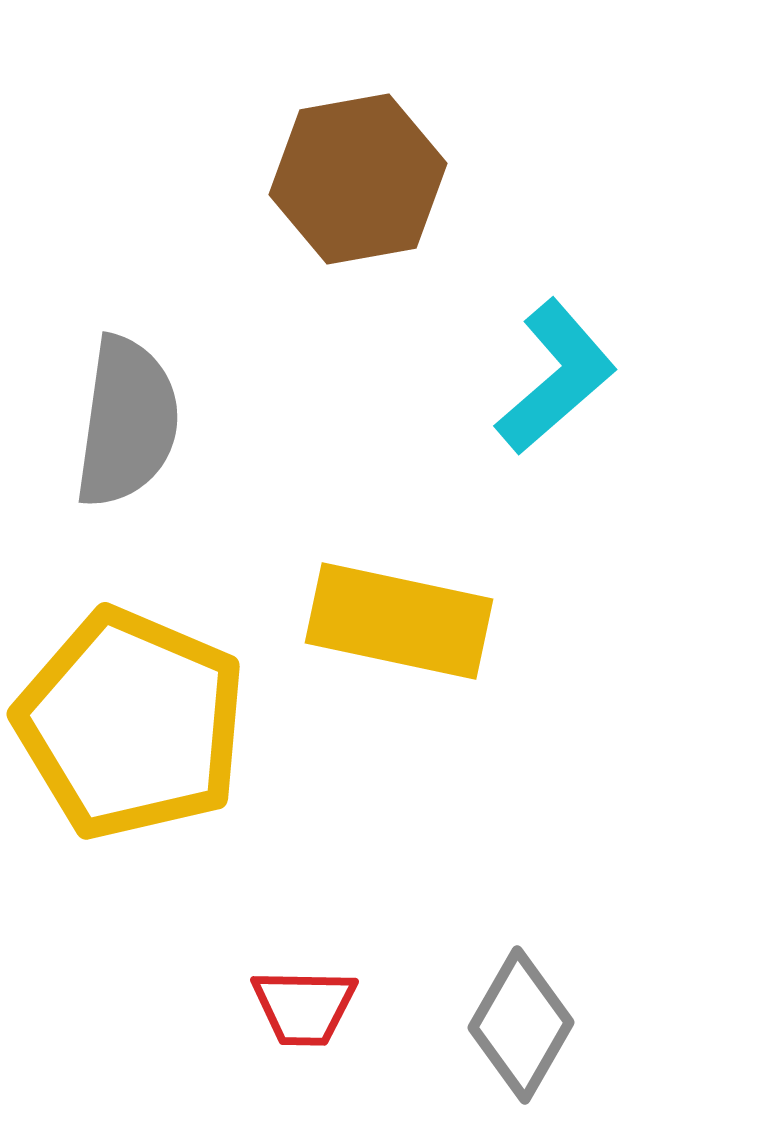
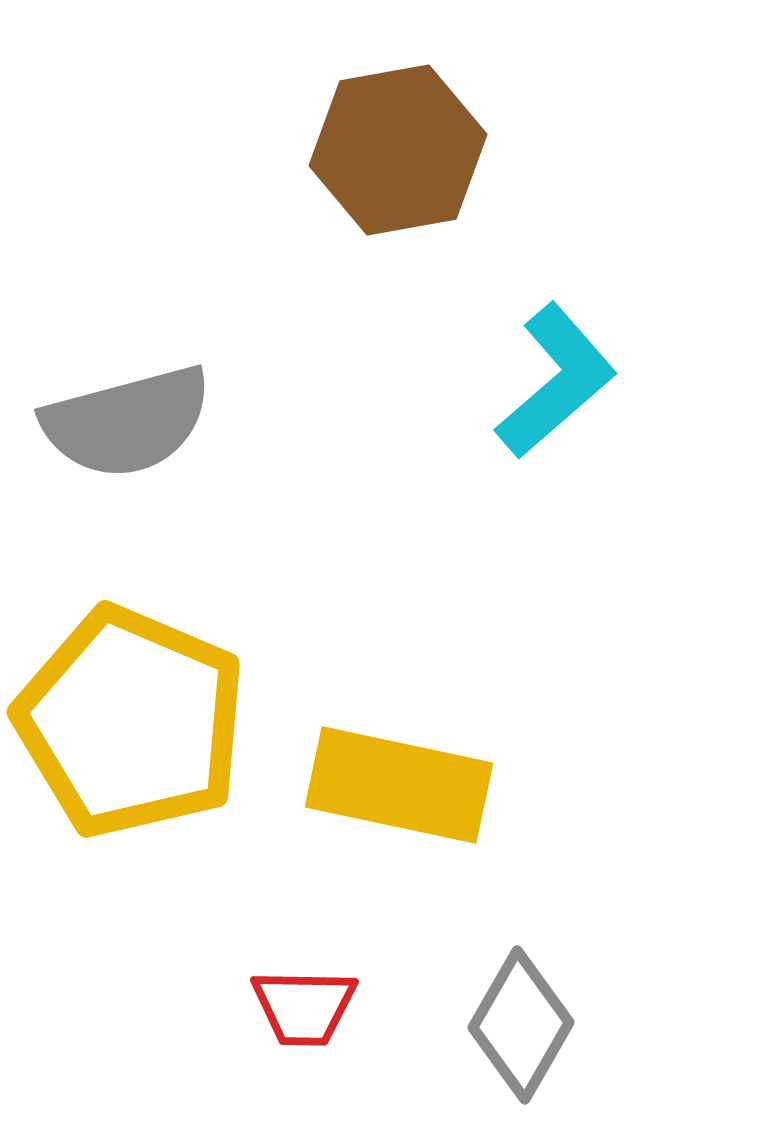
brown hexagon: moved 40 px right, 29 px up
cyan L-shape: moved 4 px down
gray semicircle: rotated 67 degrees clockwise
yellow rectangle: moved 164 px down
yellow pentagon: moved 2 px up
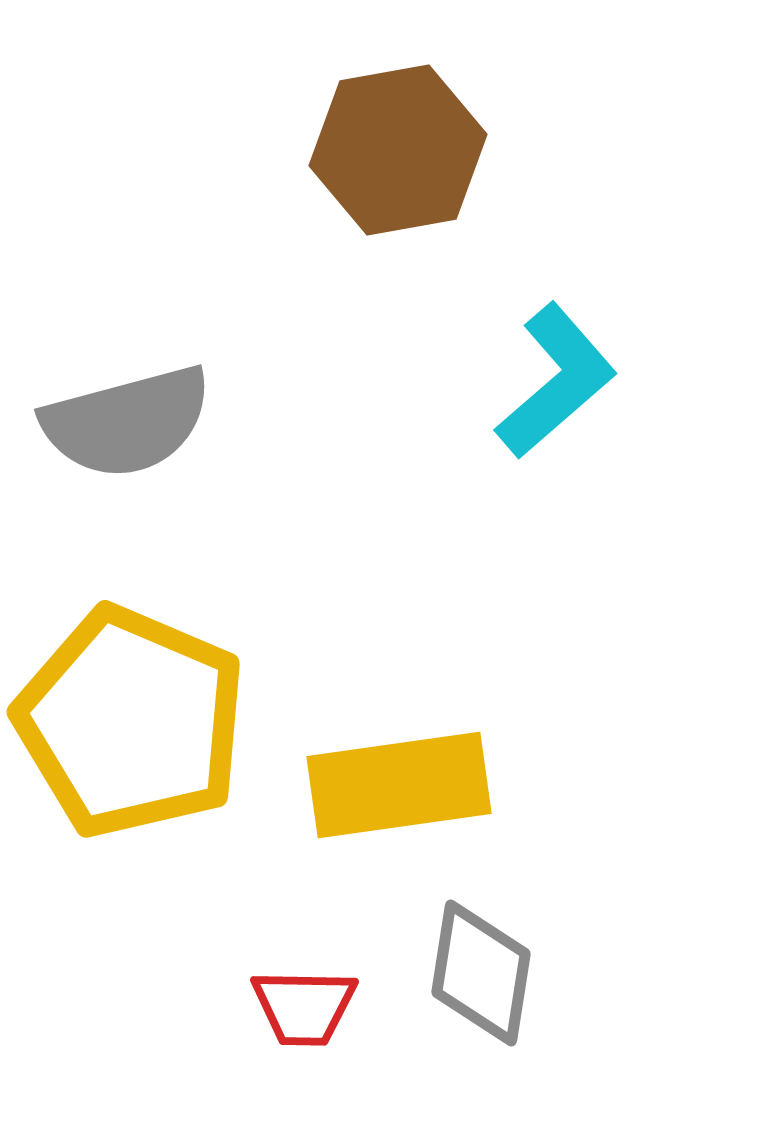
yellow rectangle: rotated 20 degrees counterclockwise
gray diamond: moved 40 px left, 52 px up; rotated 21 degrees counterclockwise
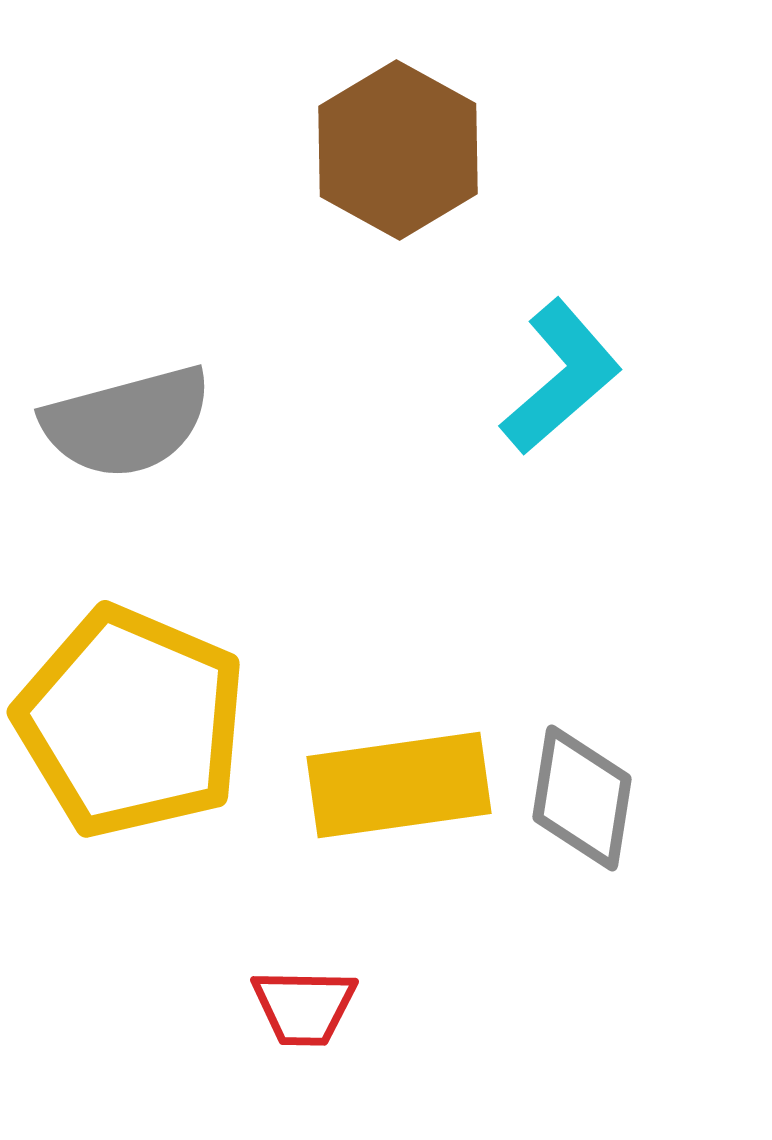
brown hexagon: rotated 21 degrees counterclockwise
cyan L-shape: moved 5 px right, 4 px up
gray diamond: moved 101 px right, 175 px up
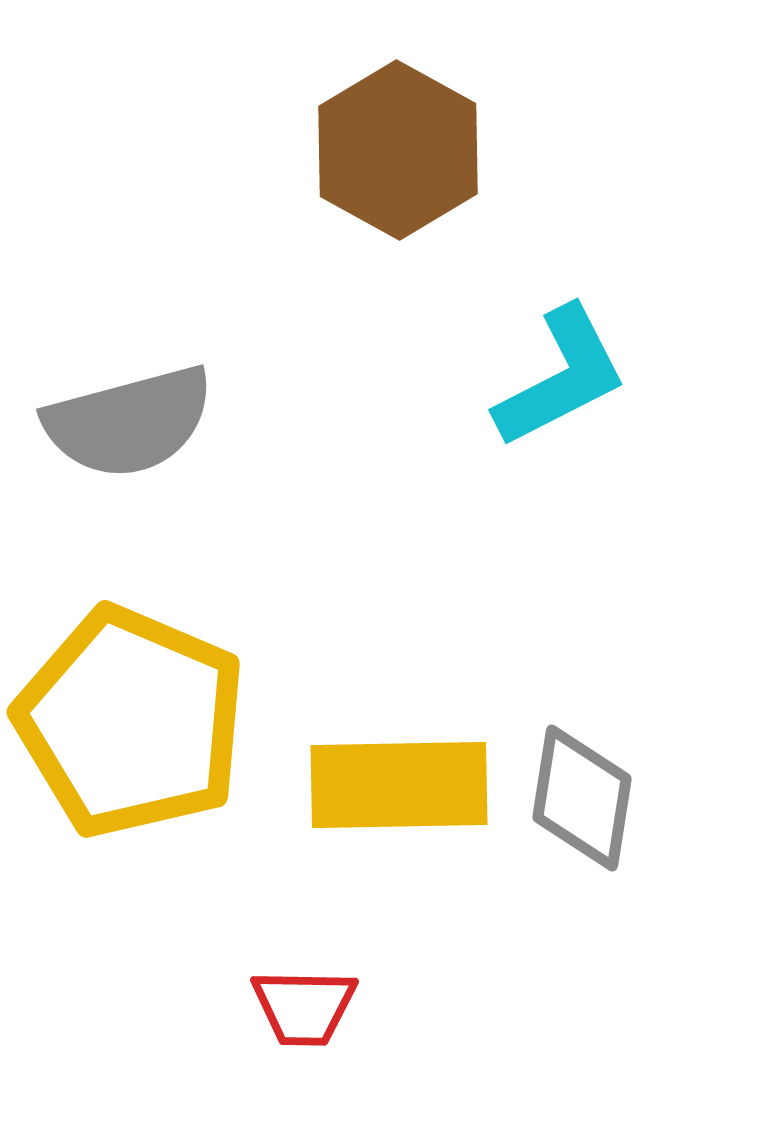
cyan L-shape: rotated 14 degrees clockwise
gray semicircle: moved 2 px right
yellow rectangle: rotated 7 degrees clockwise
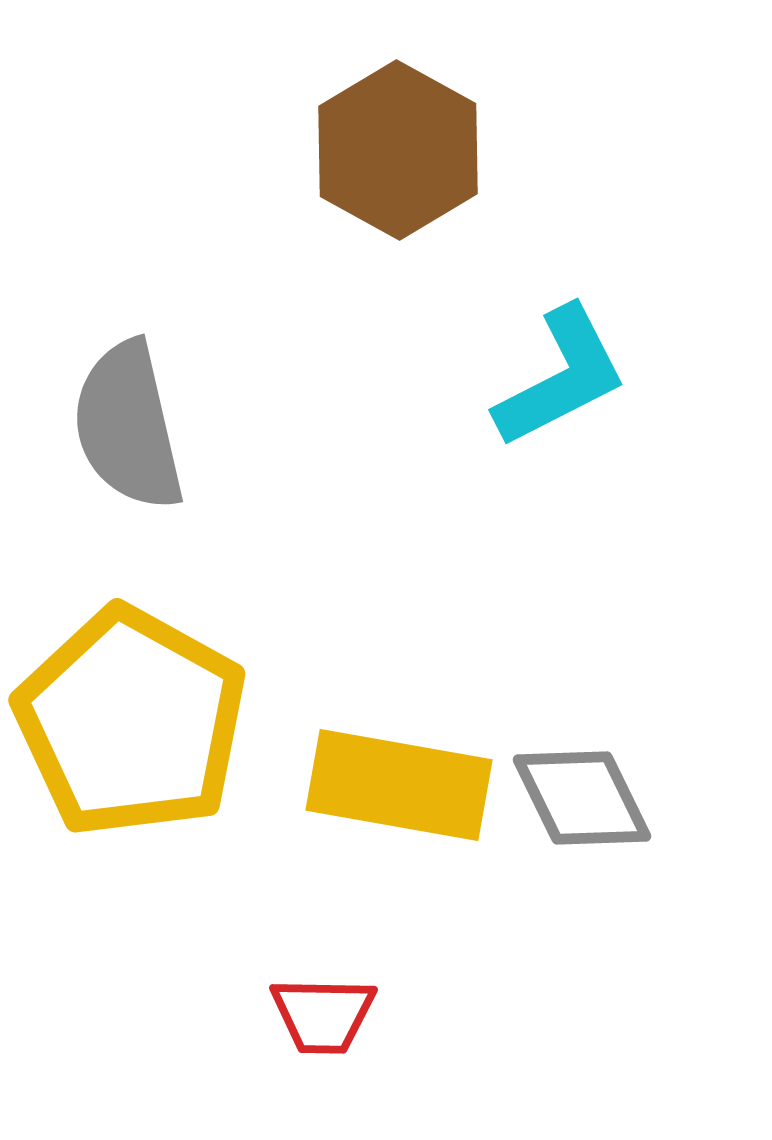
gray semicircle: moved 1 px left, 4 px down; rotated 92 degrees clockwise
yellow pentagon: rotated 6 degrees clockwise
yellow rectangle: rotated 11 degrees clockwise
gray diamond: rotated 35 degrees counterclockwise
red trapezoid: moved 19 px right, 8 px down
